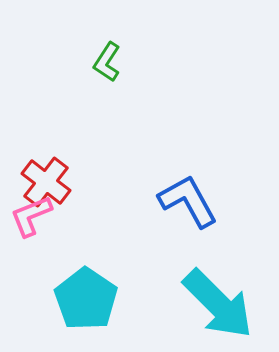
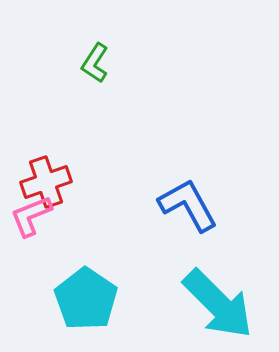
green L-shape: moved 12 px left, 1 px down
red cross: rotated 33 degrees clockwise
blue L-shape: moved 4 px down
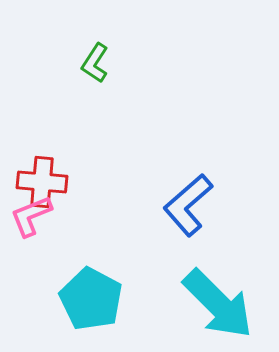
red cross: moved 4 px left; rotated 24 degrees clockwise
blue L-shape: rotated 102 degrees counterclockwise
cyan pentagon: moved 5 px right; rotated 6 degrees counterclockwise
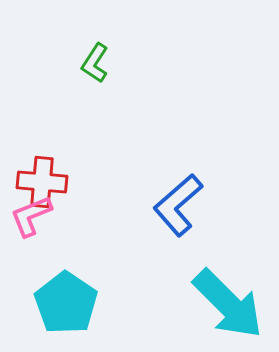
blue L-shape: moved 10 px left
cyan pentagon: moved 25 px left, 4 px down; rotated 6 degrees clockwise
cyan arrow: moved 10 px right
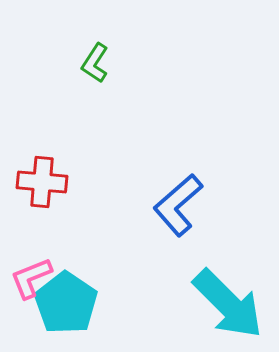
pink L-shape: moved 62 px down
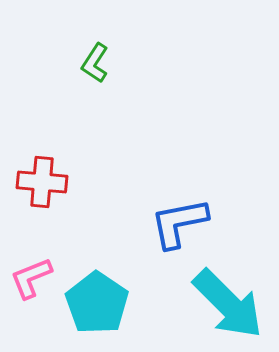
blue L-shape: moved 1 px right, 18 px down; rotated 30 degrees clockwise
cyan pentagon: moved 31 px right
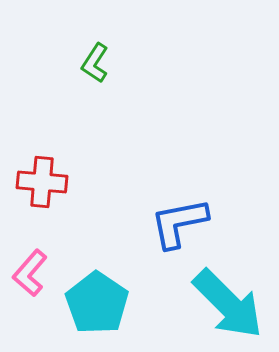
pink L-shape: moved 1 px left, 5 px up; rotated 27 degrees counterclockwise
